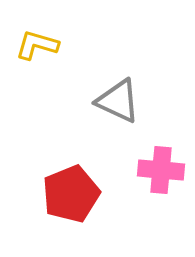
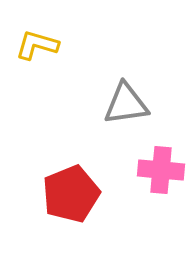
gray triangle: moved 8 px right, 3 px down; rotated 33 degrees counterclockwise
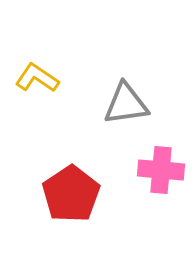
yellow L-shape: moved 33 px down; rotated 18 degrees clockwise
red pentagon: rotated 12 degrees counterclockwise
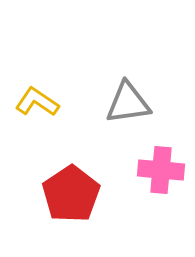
yellow L-shape: moved 24 px down
gray triangle: moved 2 px right, 1 px up
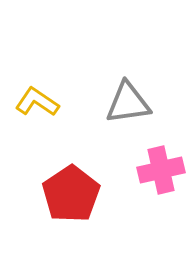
pink cross: rotated 18 degrees counterclockwise
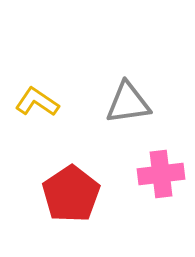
pink cross: moved 4 px down; rotated 6 degrees clockwise
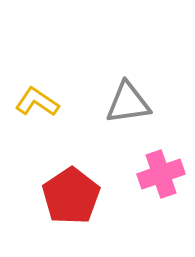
pink cross: rotated 12 degrees counterclockwise
red pentagon: moved 2 px down
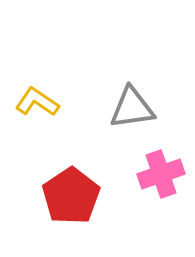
gray triangle: moved 4 px right, 5 px down
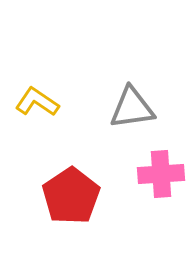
pink cross: rotated 15 degrees clockwise
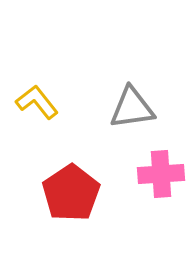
yellow L-shape: rotated 18 degrees clockwise
red pentagon: moved 3 px up
